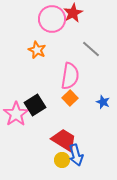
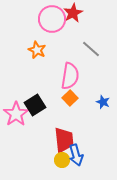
red trapezoid: rotated 52 degrees clockwise
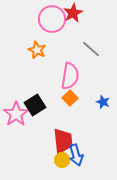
red trapezoid: moved 1 px left, 1 px down
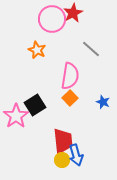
pink star: moved 2 px down
